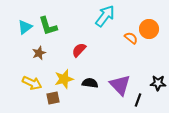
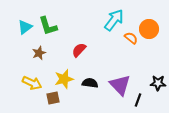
cyan arrow: moved 9 px right, 4 px down
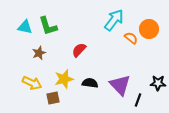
cyan triangle: rotated 49 degrees clockwise
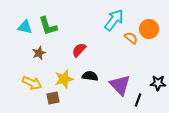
black semicircle: moved 7 px up
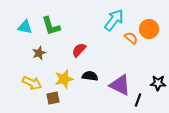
green L-shape: moved 3 px right
purple triangle: rotated 20 degrees counterclockwise
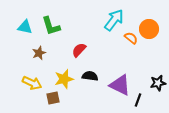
black star: rotated 14 degrees counterclockwise
